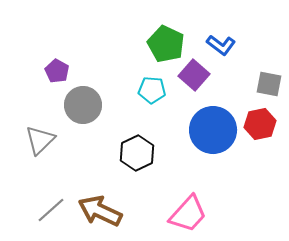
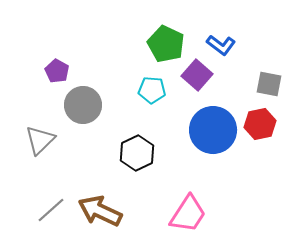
purple square: moved 3 px right
pink trapezoid: rotated 9 degrees counterclockwise
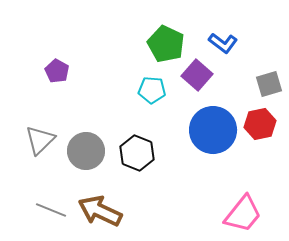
blue L-shape: moved 2 px right, 2 px up
gray square: rotated 28 degrees counterclockwise
gray circle: moved 3 px right, 46 px down
black hexagon: rotated 12 degrees counterclockwise
gray line: rotated 64 degrees clockwise
pink trapezoid: moved 55 px right; rotated 6 degrees clockwise
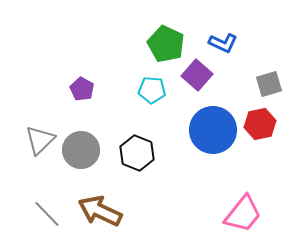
blue L-shape: rotated 12 degrees counterclockwise
purple pentagon: moved 25 px right, 18 px down
gray circle: moved 5 px left, 1 px up
gray line: moved 4 px left, 4 px down; rotated 24 degrees clockwise
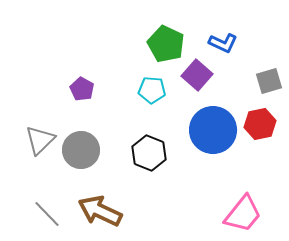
gray square: moved 3 px up
black hexagon: moved 12 px right
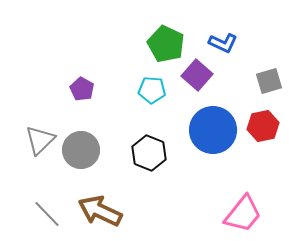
red hexagon: moved 3 px right, 2 px down
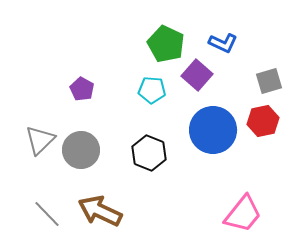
red hexagon: moved 5 px up
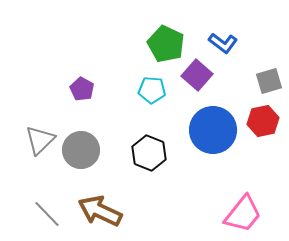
blue L-shape: rotated 12 degrees clockwise
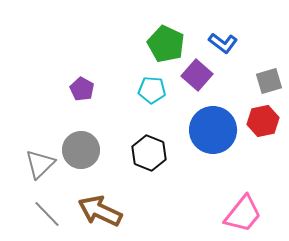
gray triangle: moved 24 px down
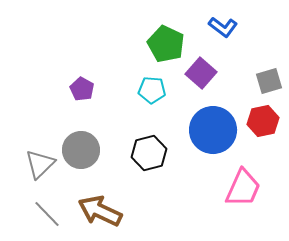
blue L-shape: moved 16 px up
purple square: moved 4 px right, 2 px up
black hexagon: rotated 24 degrees clockwise
pink trapezoid: moved 26 px up; rotated 15 degrees counterclockwise
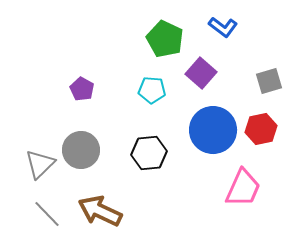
green pentagon: moved 1 px left, 5 px up
red hexagon: moved 2 px left, 8 px down
black hexagon: rotated 8 degrees clockwise
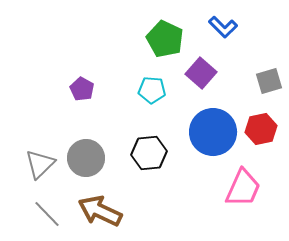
blue L-shape: rotated 8 degrees clockwise
blue circle: moved 2 px down
gray circle: moved 5 px right, 8 px down
